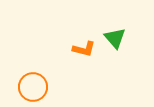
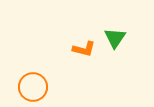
green triangle: rotated 15 degrees clockwise
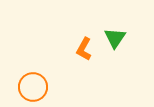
orange L-shape: rotated 105 degrees clockwise
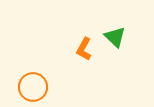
green triangle: moved 1 px up; rotated 20 degrees counterclockwise
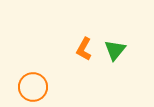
green triangle: moved 13 px down; rotated 25 degrees clockwise
